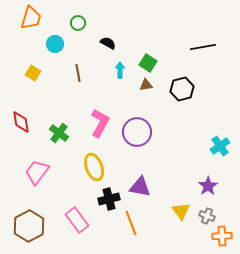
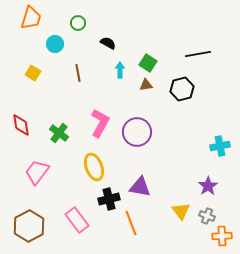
black line: moved 5 px left, 7 px down
red diamond: moved 3 px down
cyan cross: rotated 24 degrees clockwise
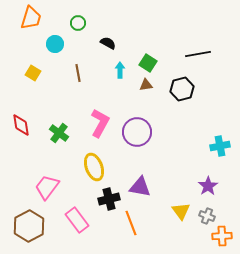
pink trapezoid: moved 10 px right, 15 px down
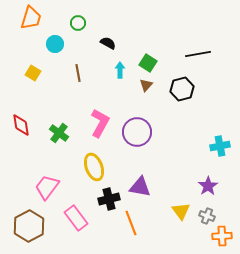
brown triangle: rotated 40 degrees counterclockwise
pink rectangle: moved 1 px left, 2 px up
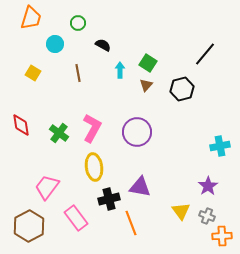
black semicircle: moved 5 px left, 2 px down
black line: moved 7 px right; rotated 40 degrees counterclockwise
pink L-shape: moved 8 px left, 5 px down
yellow ellipse: rotated 12 degrees clockwise
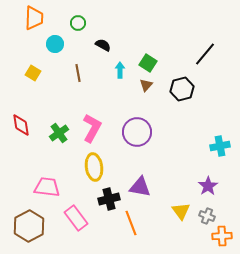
orange trapezoid: moved 3 px right; rotated 15 degrees counterclockwise
green cross: rotated 18 degrees clockwise
pink trapezoid: rotated 60 degrees clockwise
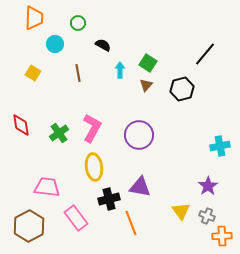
purple circle: moved 2 px right, 3 px down
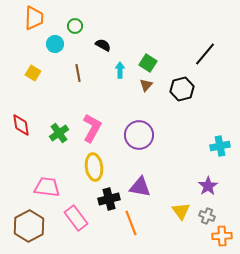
green circle: moved 3 px left, 3 px down
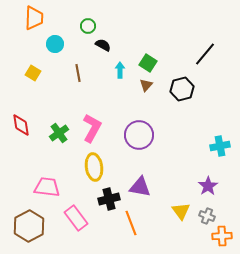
green circle: moved 13 px right
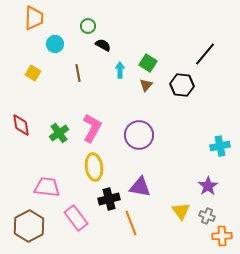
black hexagon: moved 4 px up; rotated 20 degrees clockwise
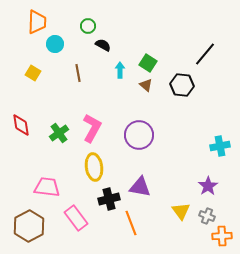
orange trapezoid: moved 3 px right, 4 px down
brown triangle: rotated 32 degrees counterclockwise
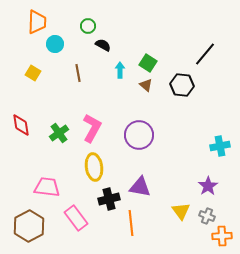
orange line: rotated 15 degrees clockwise
